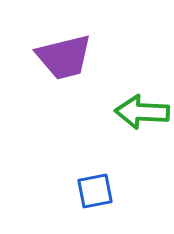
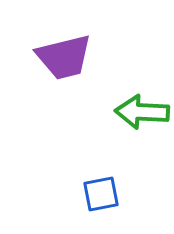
blue square: moved 6 px right, 3 px down
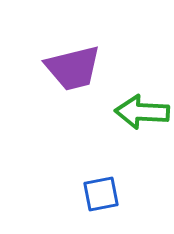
purple trapezoid: moved 9 px right, 11 px down
